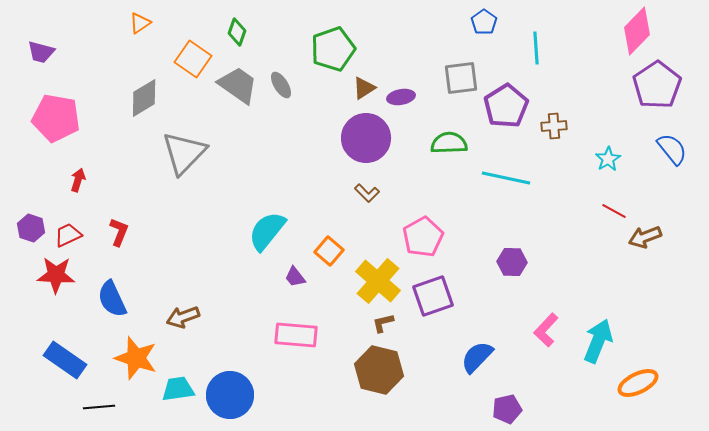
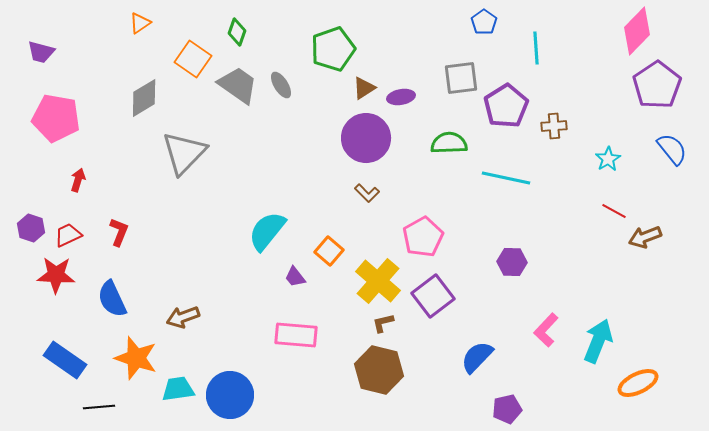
purple square at (433, 296): rotated 18 degrees counterclockwise
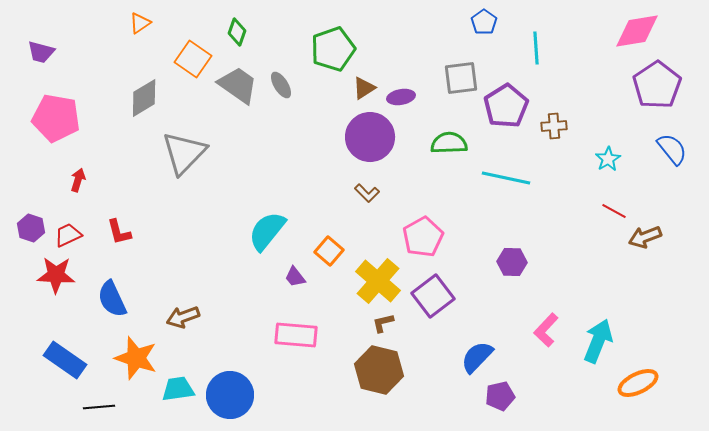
pink diamond at (637, 31): rotated 36 degrees clockwise
purple circle at (366, 138): moved 4 px right, 1 px up
red L-shape at (119, 232): rotated 144 degrees clockwise
purple pentagon at (507, 409): moved 7 px left, 13 px up
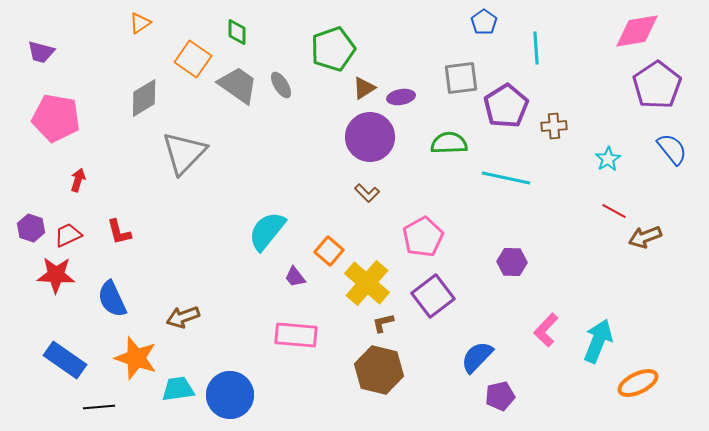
green diamond at (237, 32): rotated 20 degrees counterclockwise
yellow cross at (378, 281): moved 11 px left, 2 px down
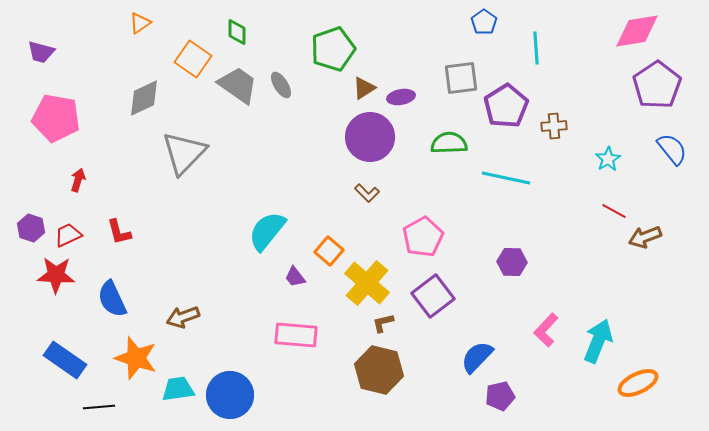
gray diamond at (144, 98): rotated 6 degrees clockwise
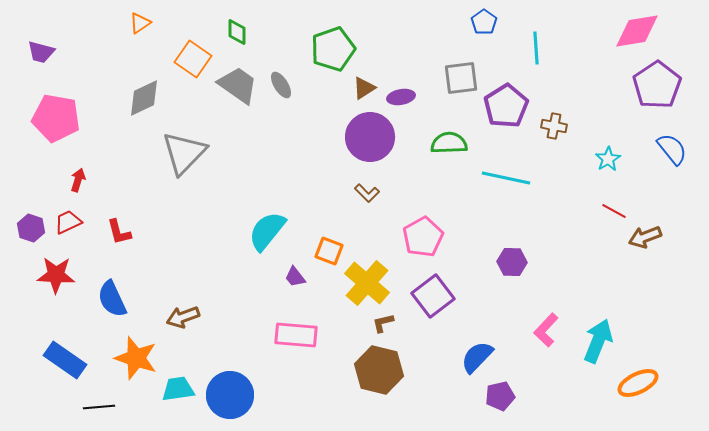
brown cross at (554, 126): rotated 15 degrees clockwise
red trapezoid at (68, 235): moved 13 px up
orange square at (329, 251): rotated 20 degrees counterclockwise
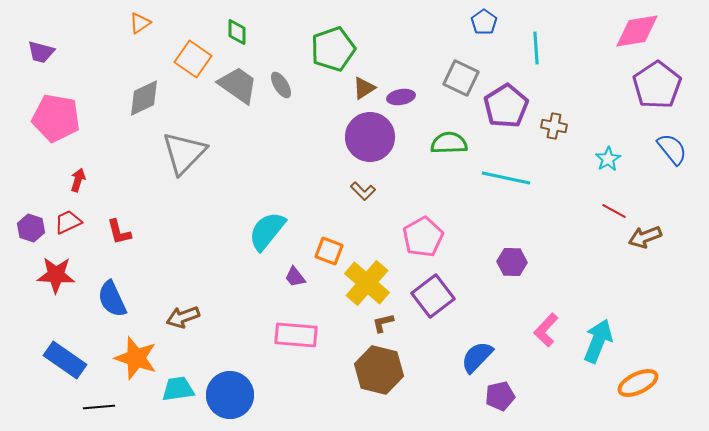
gray square at (461, 78): rotated 33 degrees clockwise
brown L-shape at (367, 193): moved 4 px left, 2 px up
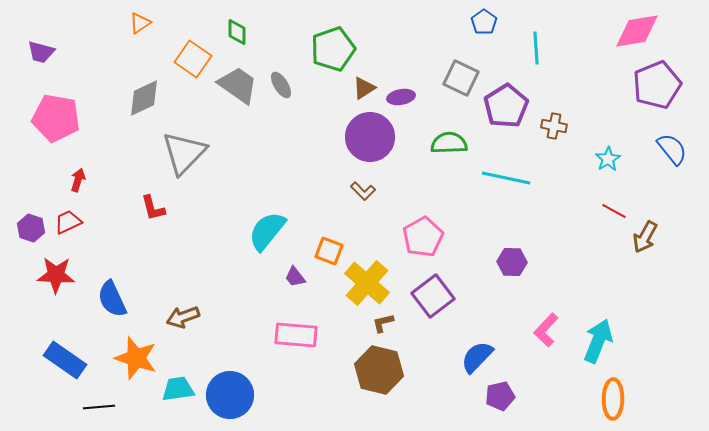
purple pentagon at (657, 85): rotated 12 degrees clockwise
red L-shape at (119, 232): moved 34 px right, 24 px up
brown arrow at (645, 237): rotated 40 degrees counterclockwise
orange ellipse at (638, 383): moved 25 px left, 16 px down; rotated 63 degrees counterclockwise
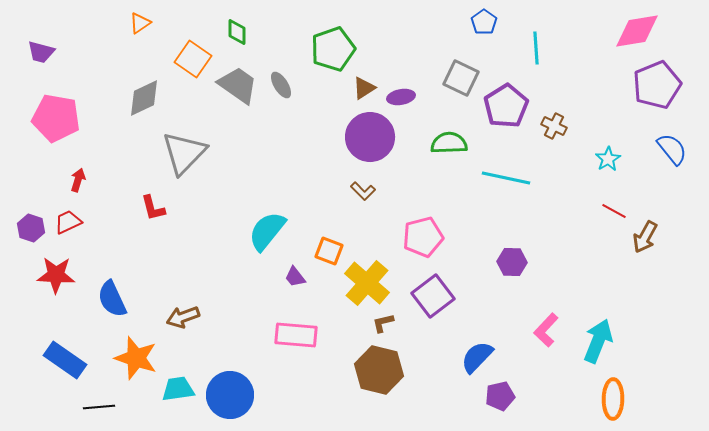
brown cross at (554, 126): rotated 15 degrees clockwise
pink pentagon at (423, 237): rotated 15 degrees clockwise
